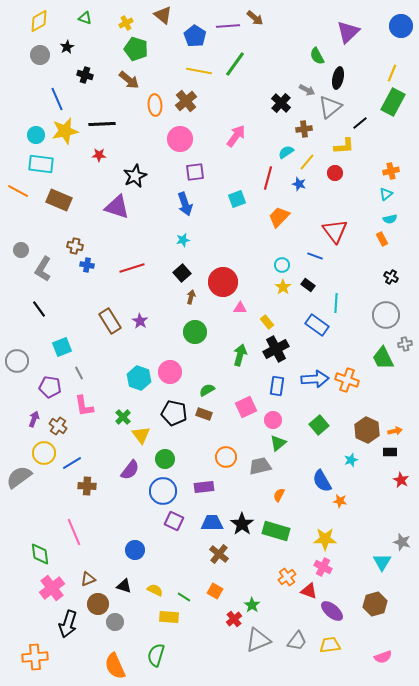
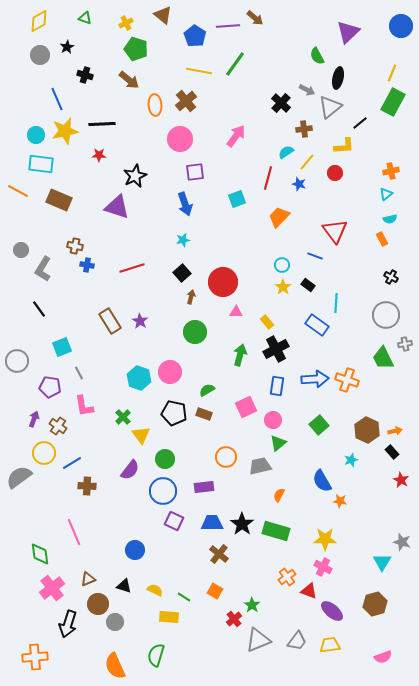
pink triangle at (240, 308): moved 4 px left, 4 px down
black rectangle at (390, 452): moved 2 px right; rotated 48 degrees clockwise
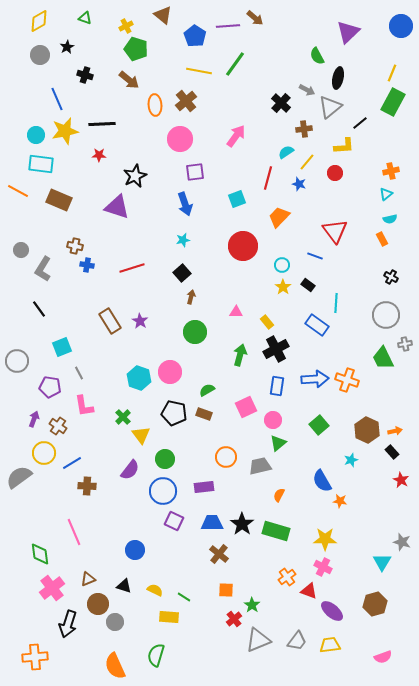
yellow cross at (126, 23): moved 3 px down
red circle at (223, 282): moved 20 px right, 36 px up
orange square at (215, 591): moved 11 px right, 1 px up; rotated 28 degrees counterclockwise
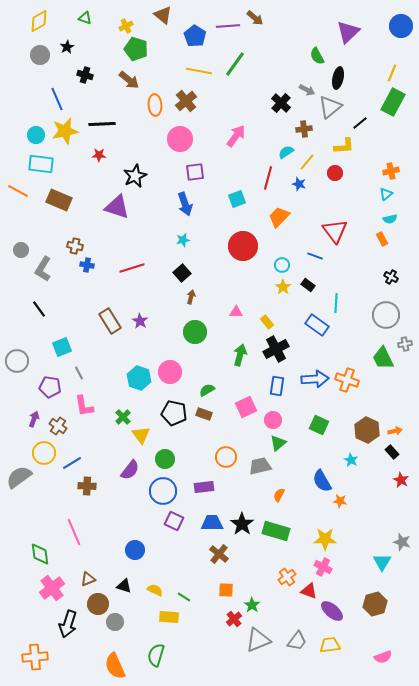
green square at (319, 425): rotated 24 degrees counterclockwise
cyan star at (351, 460): rotated 24 degrees counterclockwise
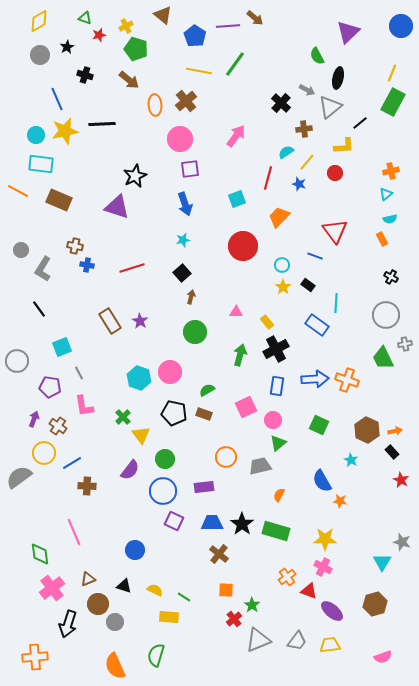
red star at (99, 155): moved 120 px up; rotated 16 degrees counterclockwise
purple square at (195, 172): moved 5 px left, 3 px up
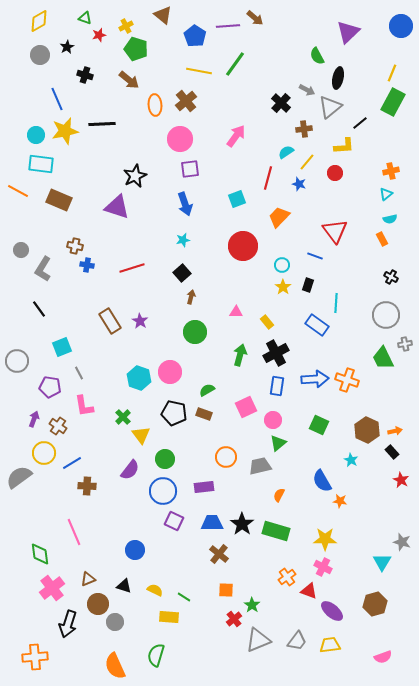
black rectangle at (308, 285): rotated 72 degrees clockwise
black cross at (276, 349): moved 4 px down
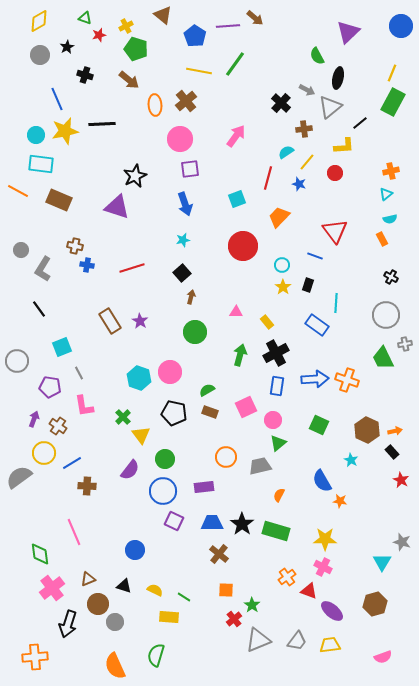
brown rectangle at (204, 414): moved 6 px right, 2 px up
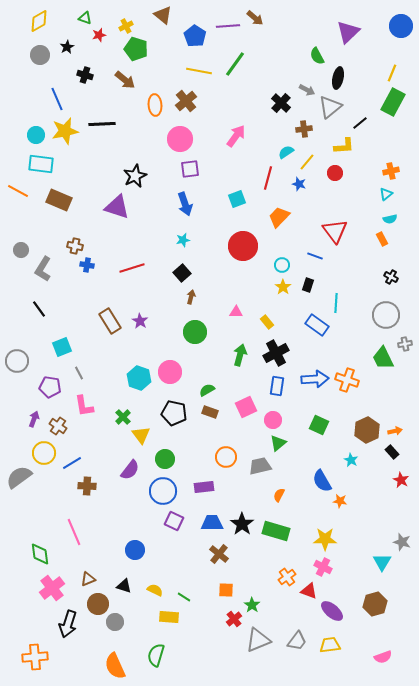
brown arrow at (129, 80): moved 4 px left
brown hexagon at (367, 430): rotated 10 degrees clockwise
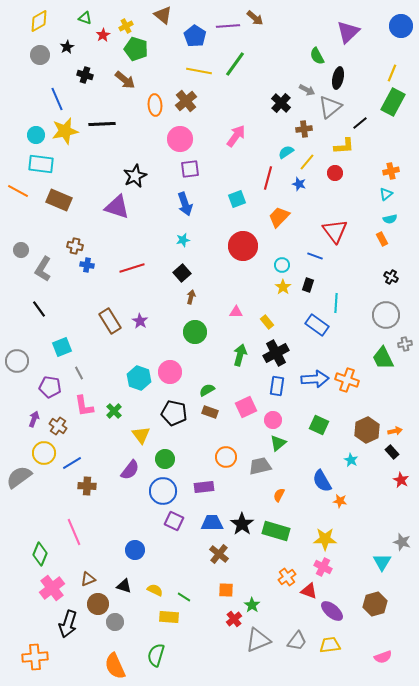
red star at (99, 35): moved 4 px right; rotated 16 degrees counterclockwise
green cross at (123, 417): moved 9 px left, 6 px up
green diamond at (40, 554): rotated 30 degrees clockwise
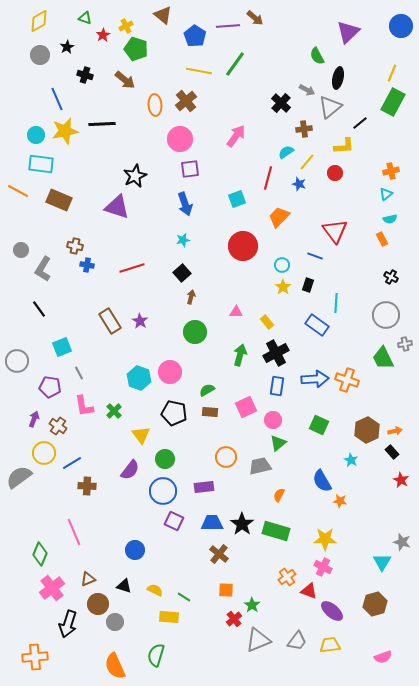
brown rectangle at (210, 412): rotated 14 degrees counterclockwise
